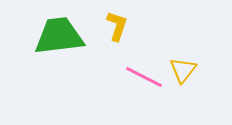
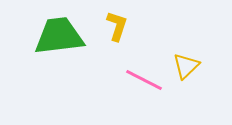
yellow triangle: moved 3 px right, 4 px up; rotated 8 degrees clockwise
pink line: moved 3 px down
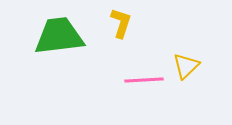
yellow L-shape: moved 4 px right, 3 px up
pink line: rotated 30 degrees counterclockwise
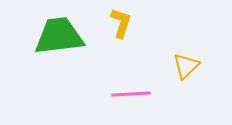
pink line: moved 13 px left, 14 px down
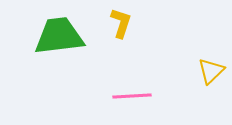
yellow triangle: moved 25 px right, 5 px down
pink line: moved 1 px right, 2 px down
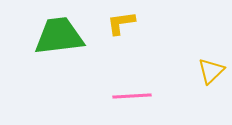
yellow L-shape: rotated 116 degrees counterclockwise
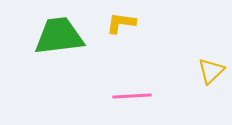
yellow L-shape: rotated 16 degrees clockwise
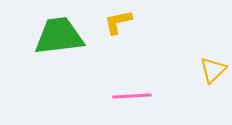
yellow L-shape: moved 3 px left, 1 px up; rotated 20 degrees counterclockwise
yellow triangle: moved 2 px right, 1 px up
